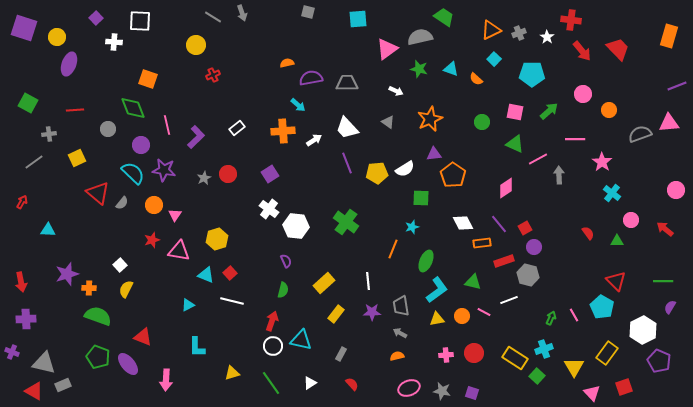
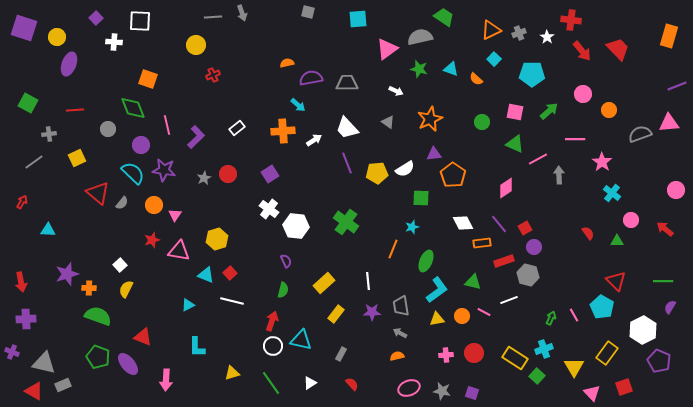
gray line at (213, 17): rotated 36 degrees counterclockwise
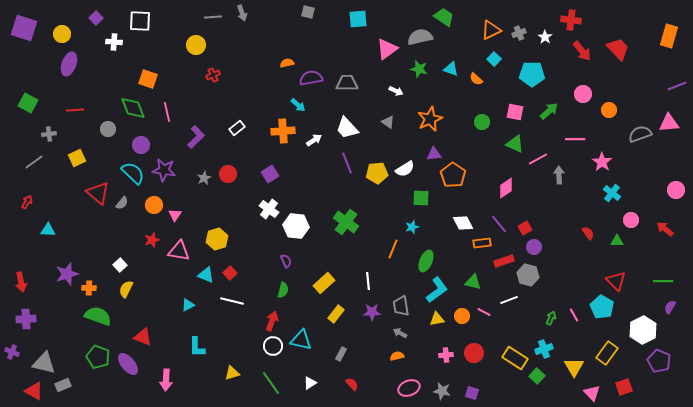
yellow circle at (57, 37): moved 5 px right, 3 px up
white star at (547, 37): moved 2 px left
pink line at (167, 125): moved 13 px up
red arrow at (22, 202): moved 5 px right
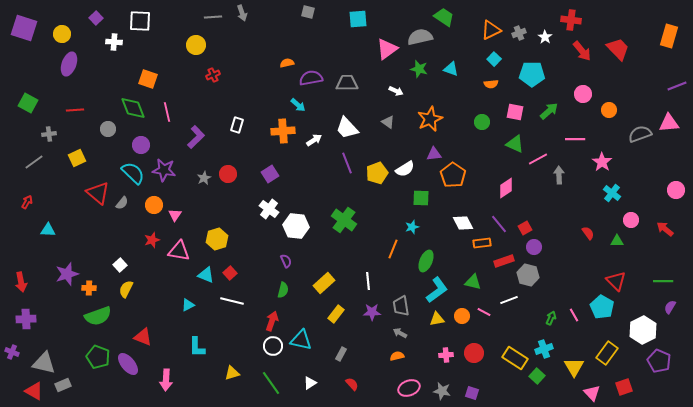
orange semicircle at (476, 79): moved 15 px right, 5 px down; rotated 48 degrees counterclockwise
white rectangle at (237, 128): moved 3 px up; rotated 35 degrees counterclockwise
yellow pentagon at (377, 173): rotated 15 degrees counterclockwise
green cross at (346, 222): moved 2 px left, 2 px up
green semicircle at (98, 316): rotated 140 degrees clockwise
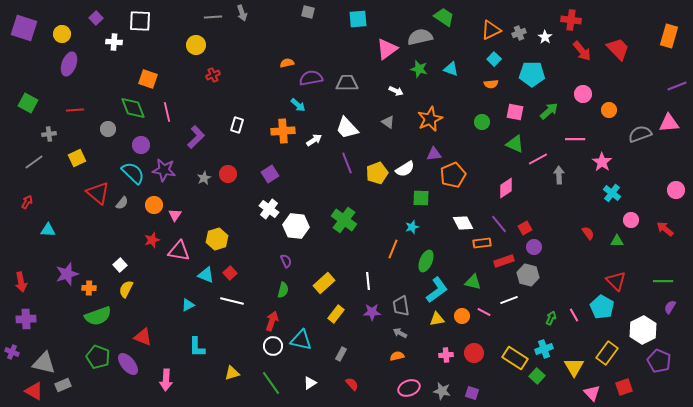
orange pentagon at (453, 175): rotated 15 degrees clockwise
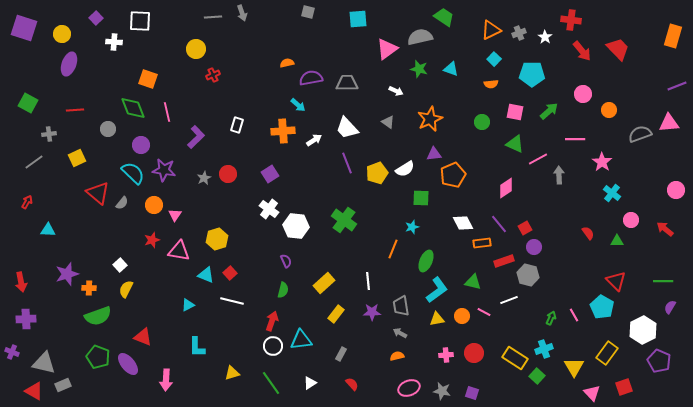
orange rectangle at (669, 36): moved 4 px right
yellow circle at (196, 45): moved 4 px down
cyan triangle at (301, 340): rotated 20 degrees counterclockwise
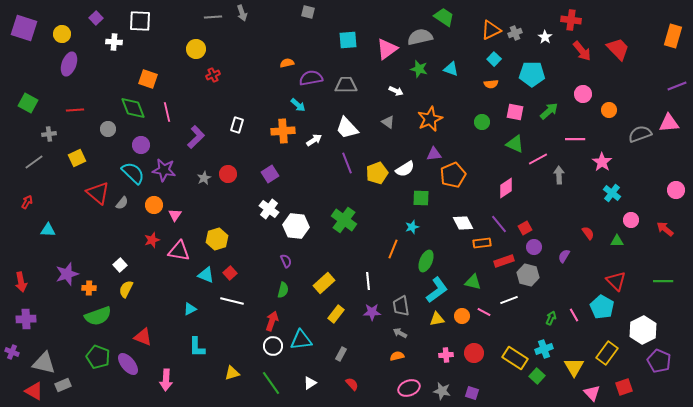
cyan square at (358, 19): moved 10 px left, 21 px down
gray cross at (519, 33): moved 4 px left
gray trapezoid at (347, 83): moved 1 px left, 2 px down
cyan triangle at (188, 305): moved 2 px right, 4 px down
purple semicircle at (670, 307): moved 106 px left, 51 px up
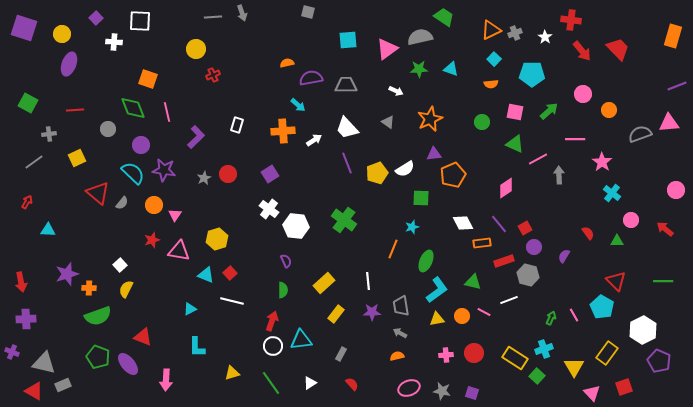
green star at (419, 69): rotated 18 degrees counterclockwise
green semicircle at (283, 290): rotated 14 degrees counterclockwise
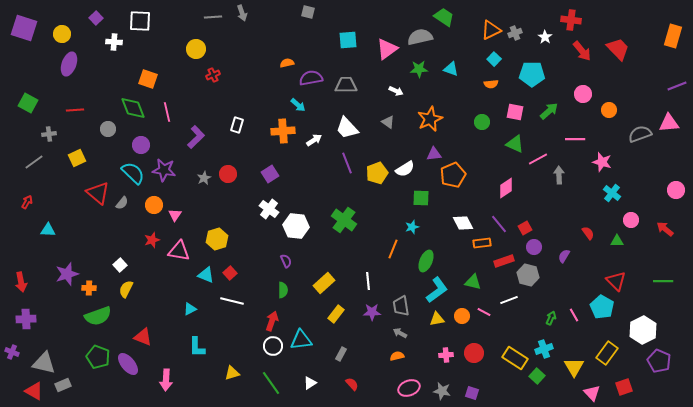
pink star at (602, 162): rotated 18 degrees counterclockwise
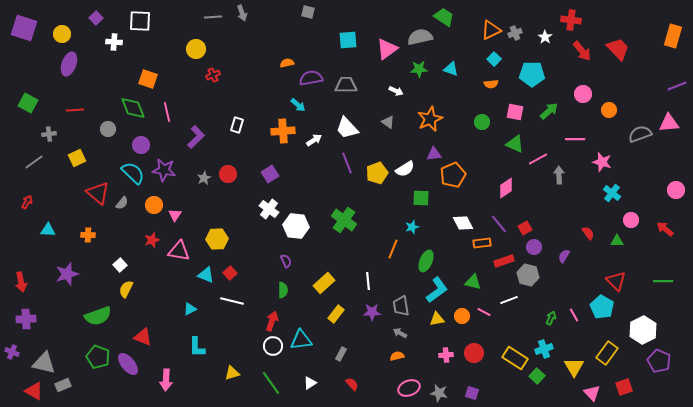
yellow hexagon at (217, 239): rotated 15 degrees clockwise
orange cross at (89, 288): moved 1 px left, 53 px up
gray star at (442, 391): moved 3 px left, 2 px down
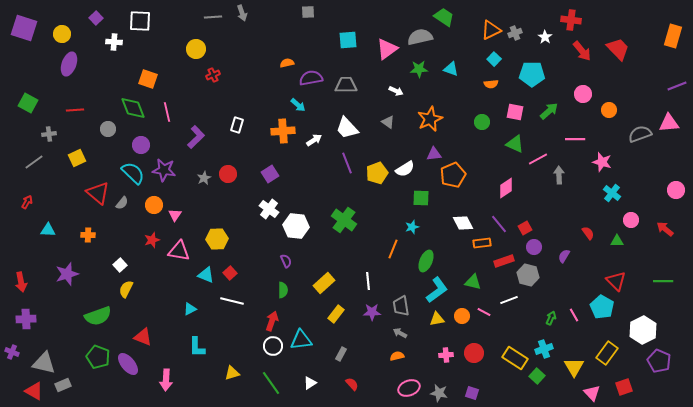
gray square at (308, 12): rotated 16 degrees counterclockwise
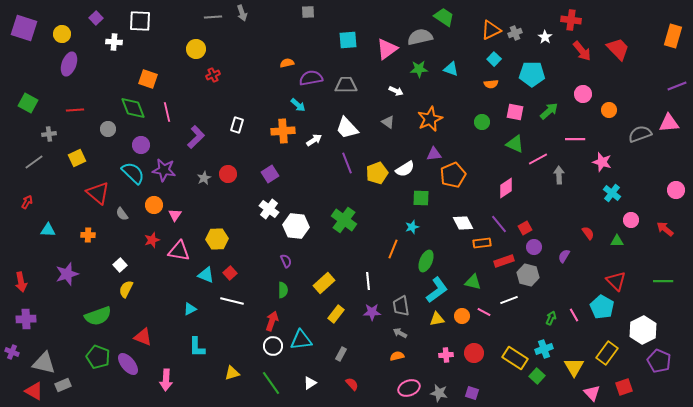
gray semicircle at (122, 203): moved 11 px down; rotated 104 degrees clockwise
